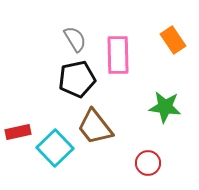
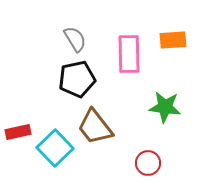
orange rectangle: rotated 60 degrees counterclockwise
pink rectangle: moved 11 px right, 1 px up
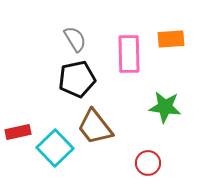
orange rectangle: moved 2 px left, 1 px up
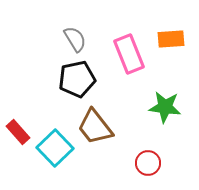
pink rectangle: rotated 21 degrees counterclockwise
red rectangle: rotated 60 degrees clockwise
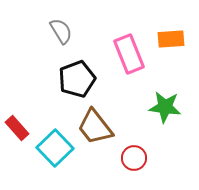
gray semicircle: moved 14 px left, 8 px up
black pentagon: rotated 9 degrees counterclockwise
red rectangle: moved 1 px left, 4 px up
red circle: moved 14 px left, 5 px up
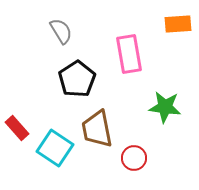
orange rectangle: moved 7 px right, 15 px up
pink rectangle: rotated 12 degrees clockwise
black pentagon: rotated 12 degrees counterclockwise
brown trapezoid: moved 2 px right, 2 px down; rotated 27 degrees clockwise
cyan square: rotated 12 degrees counterclockwise
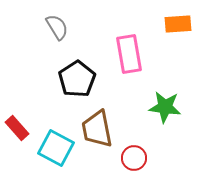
gray semicircle: moved 4 px left, 4 px up
cyan square: moved 1 px right; rotated 6 degrees counterclockwise
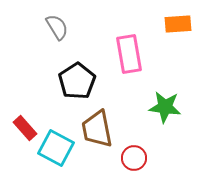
black pentagon: moved 2 px down
red rectangle: moved 8 px right
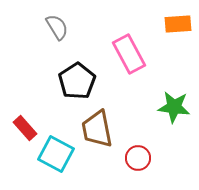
pink rectangle: rotated 18 degrees counterclockwise
green star: moved 9 px right
cyan square: moved 6 px down
red circle: moved 4 px right
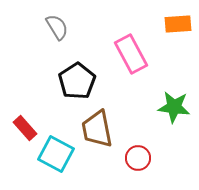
pink rectangle: moved 2 px right
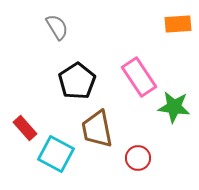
pink rectangle: moved 8 px right, 23 px down; rotated 6 degrees counterclockwise
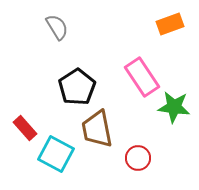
orange rectangle: moved 8 px left; rotated 16 degrees counterclockwise
pink rectangle: moved 3 px right
black pentagon: moved 6 px down
